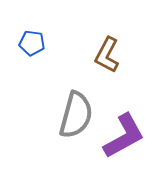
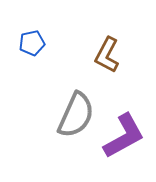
blue pentagon: rotated 20 degrees counterclockwise
gray semicircle: rotated 9 degrees clockwise
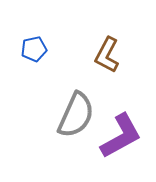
blue pentagon: moved 2 px right, 6 px down
purple L-shape: moved 3 px left
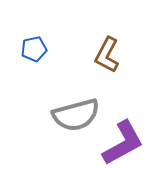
gray semicircle: rotated 51 degrees clockwise
purple L-shape: moved 2 px right, 7 px down
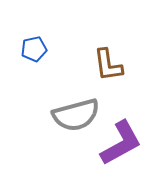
brown L-shape: moved 1 px right, 10 px down; rotated 36 degrees counterclockwise
purple L-shape: moved 2 px left
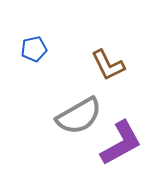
brown L-shape: rotated 18 degrees counterclockwise
gray semicircle: moved 3 px right, 1 px down; rotated 15 degrees counterclockwise
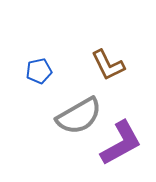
blue pentagon: moved 5 px right, 22 px down
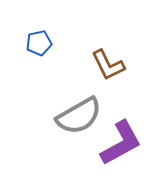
blue pentagon: moved 28 px up
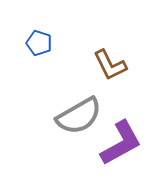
blue pentagon: rotated 30 degrees clockwise
brown L-shape: moved 2 px right
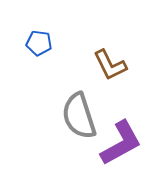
blue pentagon: rotated 10 degrees counterclockwise
gray semicircle: rotated 102 degrees clockwise
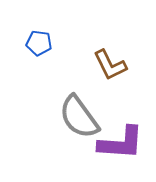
gray semicircle: moved 1 px down; rotated 18 degrees counterclockwise
purple L-shape: rotated 33 degrees clockwise
